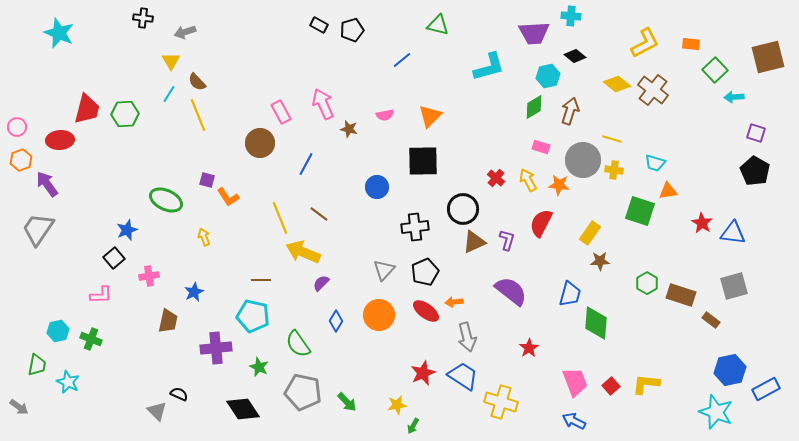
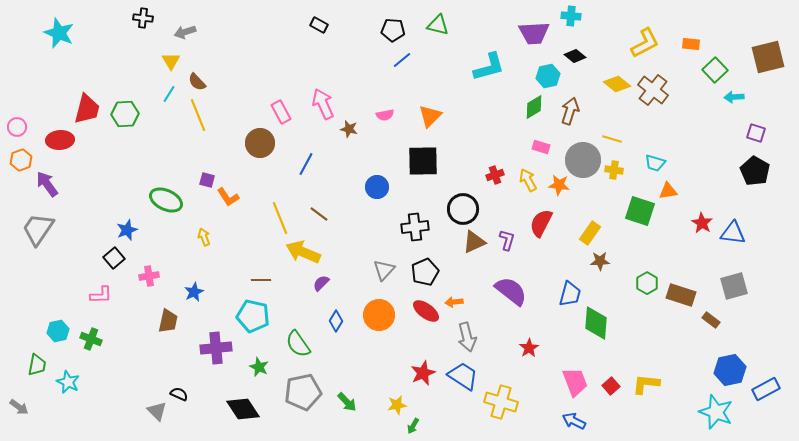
black pentagon at (352, 30): moved 41 px right; rotated 20 degrees clockwise
red cross at (496, 178): moved 1 px left, 3 px up; rotated 30 degrees clockwise
gray pentagon at (303, 392): rotated 24 degrees counterclockwise
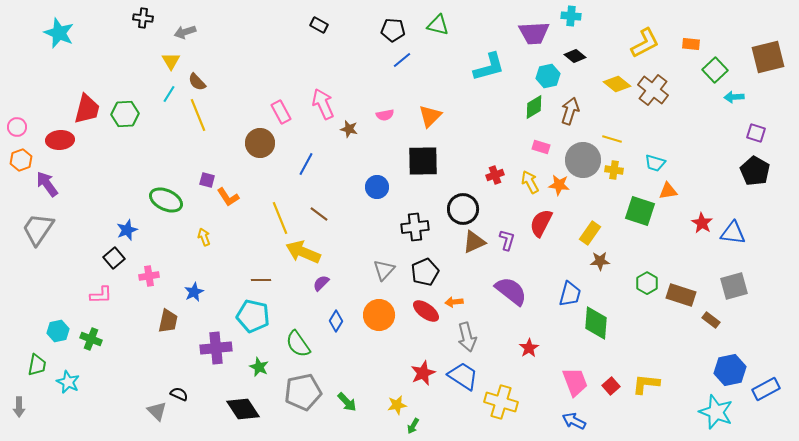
yellow arrow at (528, 180): moved 2 px right, 2 px down
gray arrow at (19, 407): rotated 54 degrees clockwise
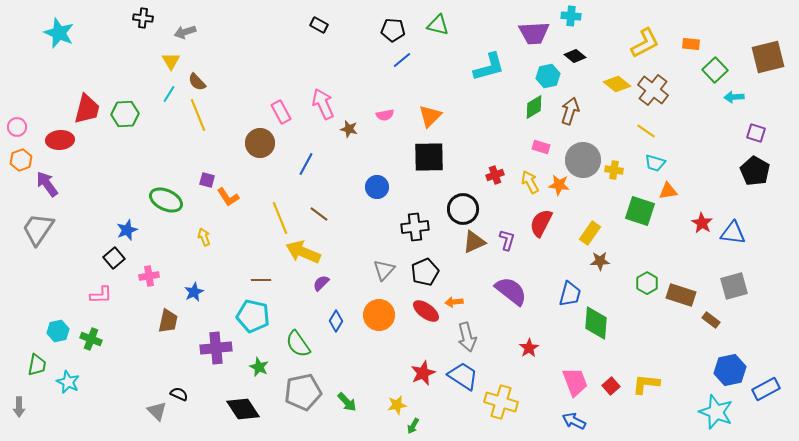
yellow line at (612, 139): moved 34 px right, 8 px up; rotated 18 degrees clockwise
black square at (423, 161): moved 6 px right, 4 px up
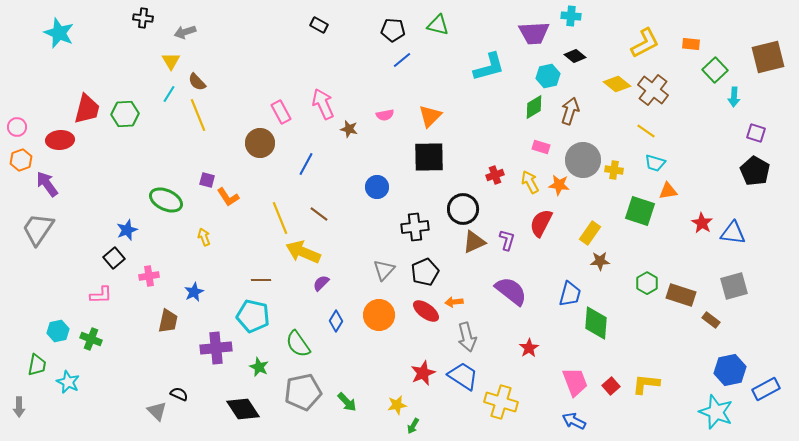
cyan arrow at (734, 97): rotated 84 degrees counterclockwise
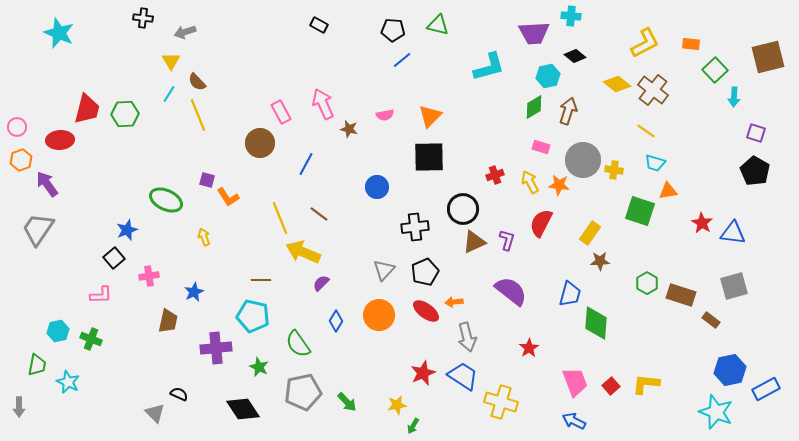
brown arrow at (570, 111): moved 2 px left
gray triangle at (157, 411): moved 2 px left, 2 px down
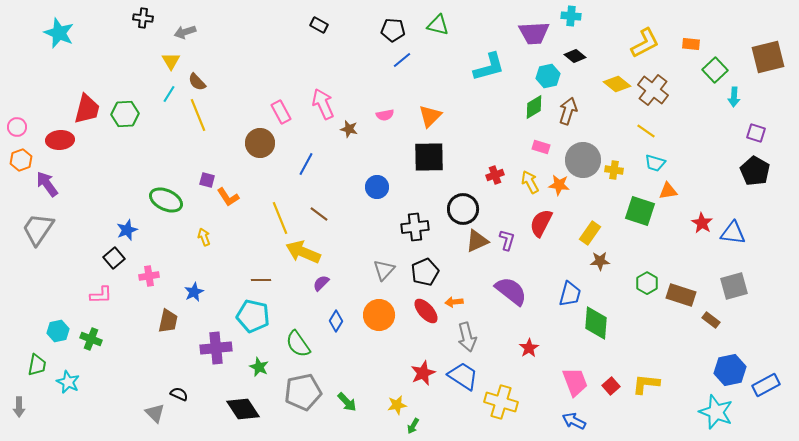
brown triangle at (474, 242): moved 3 px right, 1 px up
red ellipse at (426, 311): rotated 12 degrees clockwise
blue rectangle at (766, 389): moved 4 px up
